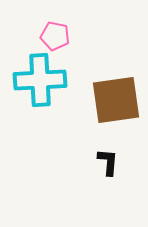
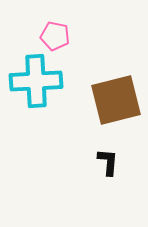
cyan cross: moved 4 px left, 1 px down
brown square: rotated 6 degrees counterclockwise
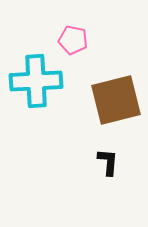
pink pentagon: moved 18 px right, 4 px down
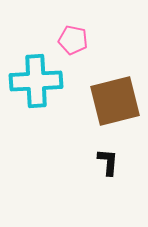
brown square: moved 1 px left, 1 px down
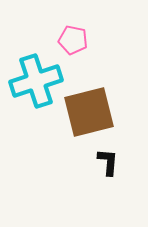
cyan cross: rotated 15 degrees counterclockwise
brown square: moved 26 px left, 11 px down
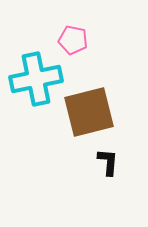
cyan cross: moved 2 px up; rotated 6 degrees clockwise
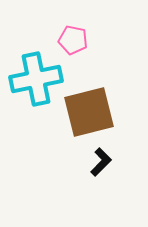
black L-shape: moved 7 px left; rotated 40 degrees clockwise
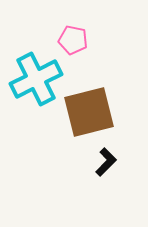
cyan cross: rotated 15 degrees counterclockwise
black L-shape: moved 5 px right
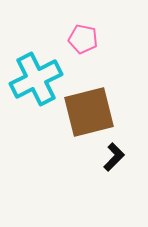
pink pentagon: moved 10 px right, 1 px up
black L-shape: moved 8 px right, 5 px up
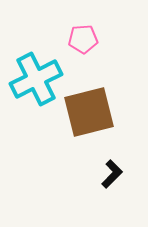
pink pentagon: rotated 16 degrees counterclockwise
black L-shape: moved 2 px left, 17 px down
